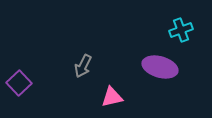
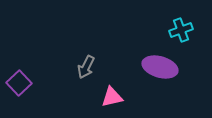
gray arrow: moved 3 px right, 1 px down
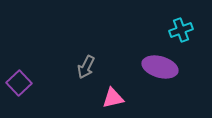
pink triangle: moved 1 px right, 1 px down
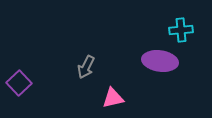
cyan cross: rotated 15 degrees clockwise
purple ellipse: moved 6 px up; rotated 8 degrees counterclockwise
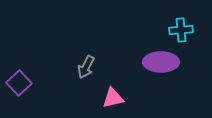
purple ellipse: moved 1 px right, 1 px down; rotated 8 degrees counterclockwise
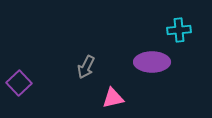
cyan cross: moved 2 px left
purple ellipse: moved 9 px left
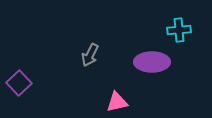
gray arrow: moved 4 px right, 12 px up
pink triangle: moved 4 px right, 4 px down
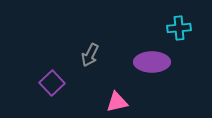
cyan cross: moved 2 px up
purple square: moved 33 px right
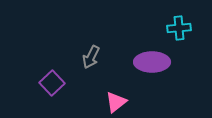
gray arrow: moved 1 px right, 2 px down
pink triangle: moved 1 px left; rotated 25 degrees counterclockwise
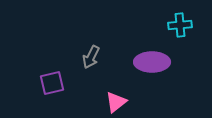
cyan cross: moved 1 px right, 3 px up
purple square: rotated 30 degrees clockwise
